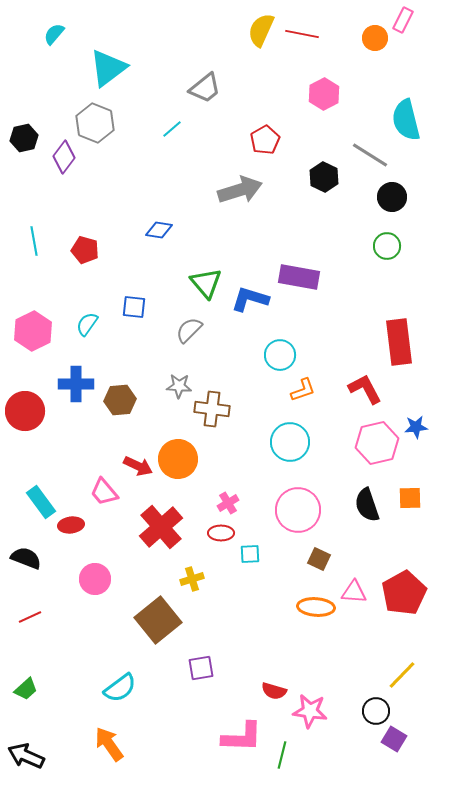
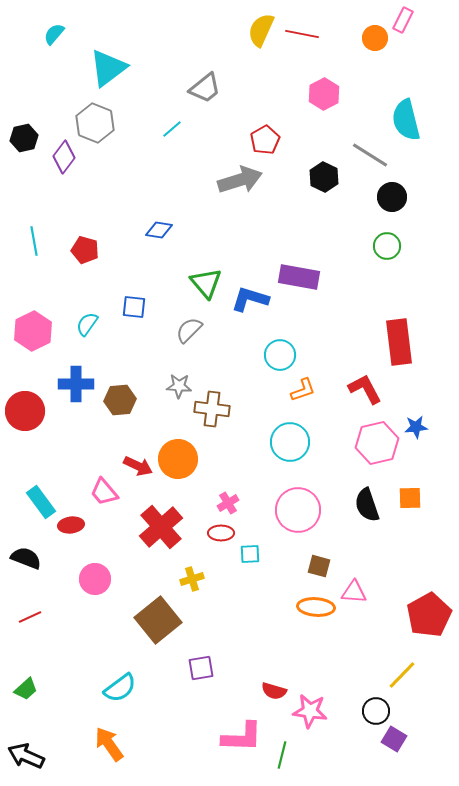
gray arrow at (240, 190): moved 10 px up
brown square at (319, 559): moved 7 px down; rotated 10 degrees counterclockwise
red pentagon at (404, 593): moved 25 px right, 22 px down
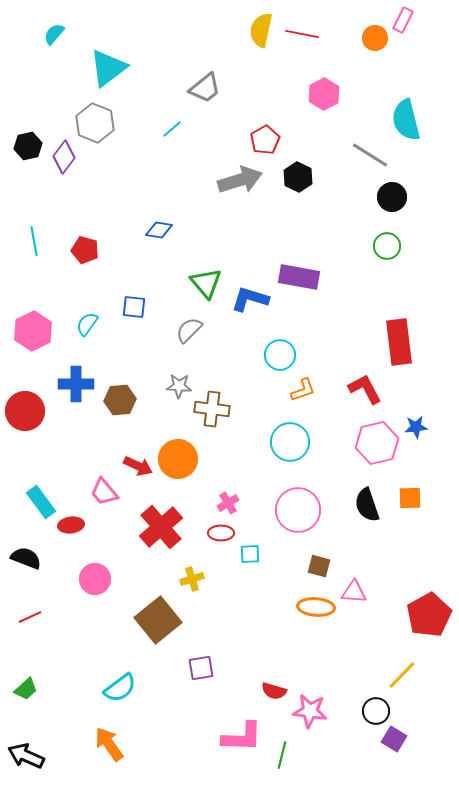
yellow semicircle at (261, 30): rotated 12 degrees counterclockwise
black hexagon at (24, 138): moved 4 px right, 8 px down
black hexagon at (324, 177): moved 26 px left
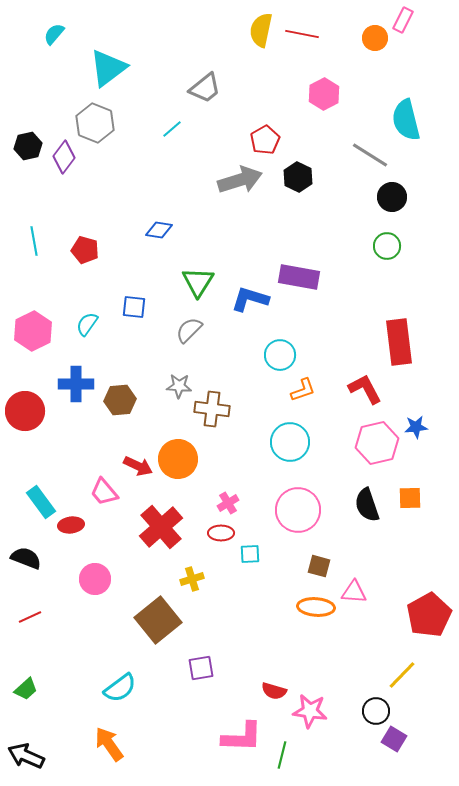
green triangle at (206, 283): moved 8 px left, 1 px up; rotated 12 degrees clockwise
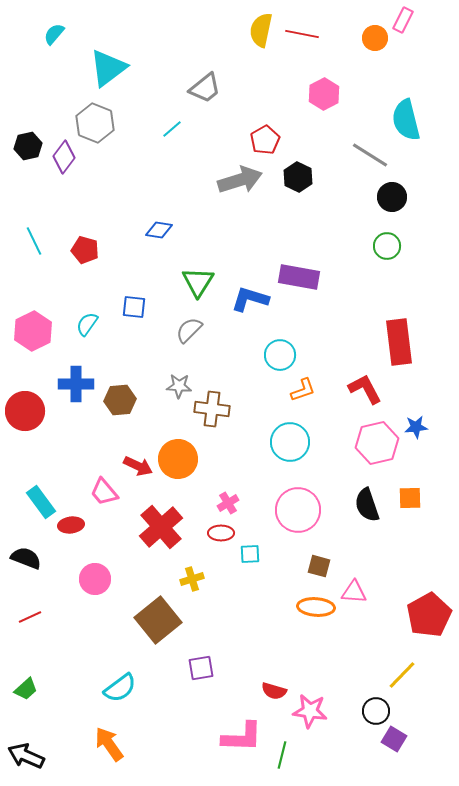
cyan line at (34, 241): rotated 16 degrees counterclockwise
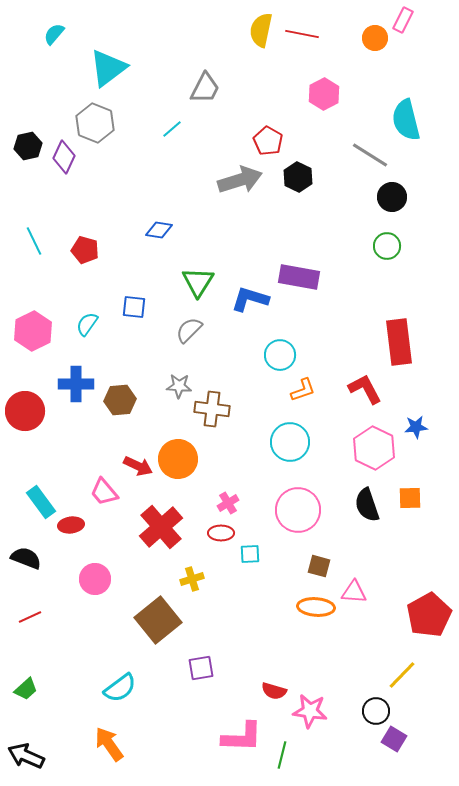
gray trapezoid at (205, 88): rotated 24 degrees counterclockwise
red pentagon at (265, 140): moved 3 px right, 1 px down; rotated 12 degrees counterclockwise
purple diamond at (64, 157): rotated 12 degrees counterclockwise
pink hexagon at (377, 443): moved 3 px left, 5 px down; rotated 21 degrees counterclockwise
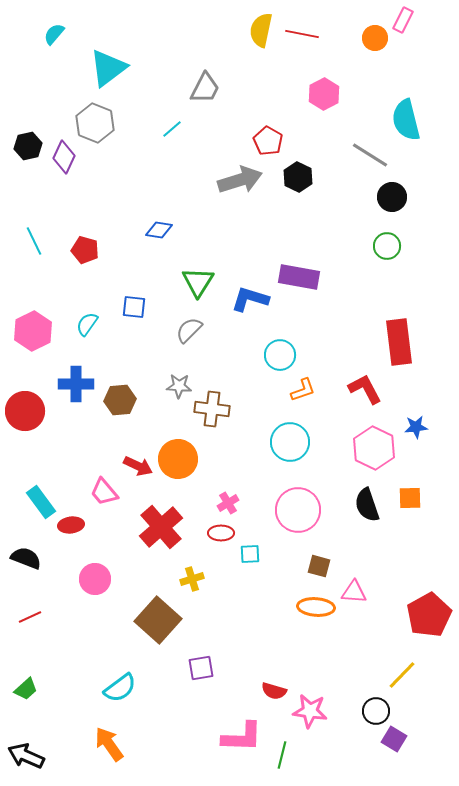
brown square at (158, 620): rotated 9 degrees counterclockwise
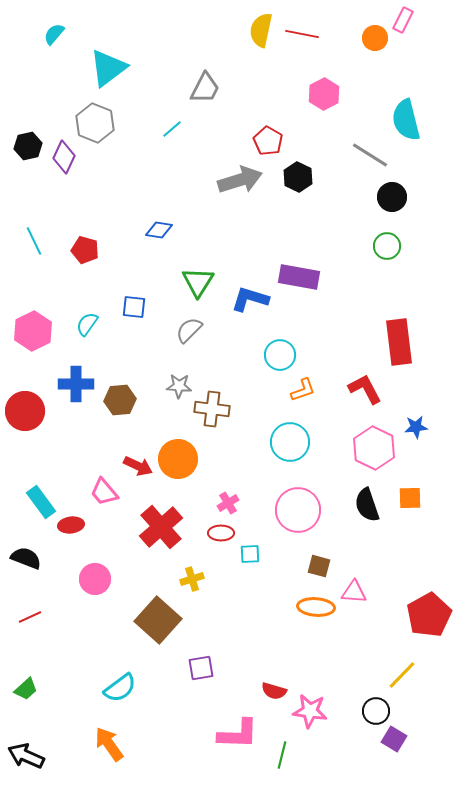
pink L-shape at (242, 737): moved 4 px left, 3 px up
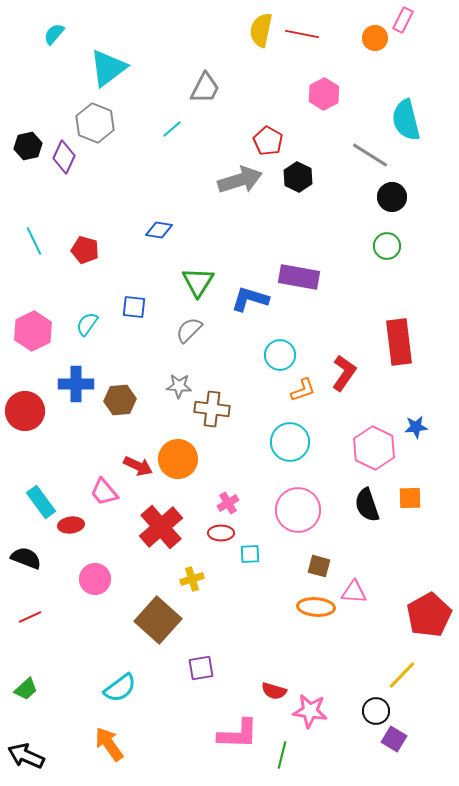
red L-shape at (365, 389): moved 21 px left, 16 px up; rotated 63 degrees clockwise
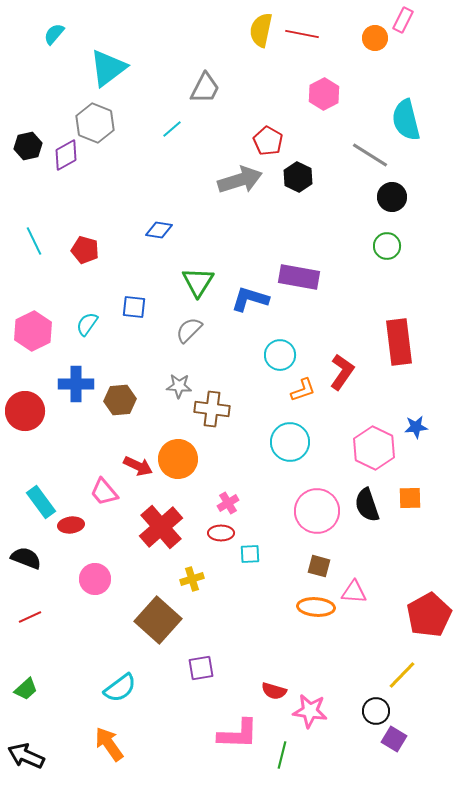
purple diamond at (64, 157): moved 2 px right, 2 px up; rotated 36 degrees clockwise
red L-shape at (344, 373): moved 2 px left, 1 px up
pink circle at (298, 510): moved 19 px right, 1 px down
